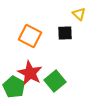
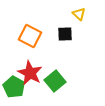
black square: moved 1 px down
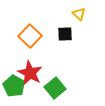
orange square: rotated 15 degrees clockwise
green square: moved 7 px down
green pentagon: moved 1 px up
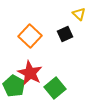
black square: rotated 21 degrees counterclockwise
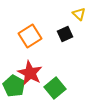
orange square: rotated 15 degrees clockwise
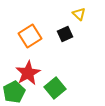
red star: moved 2 px left; rotated 15 degrees clockwise
green pentagon: moved 6 px down; rotated 15 degrees clockwise
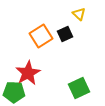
orange square: moved 11 px right
green square: moved 24 px right; rotated 15 degrees clockwise
green pentagon: rotated 30 degrees clockwise
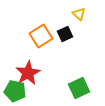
green pentagon: moved 1 px right, 1 px up; rotated 10 degrees clockwise
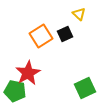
green square: moved 6 px right
